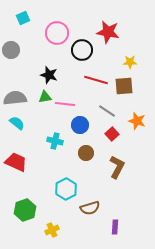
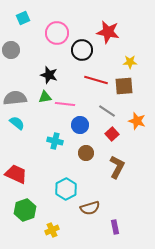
red trapezoid: moved 12 px down
purple rectangle: rotated 16 degrees counterclockwise
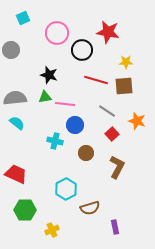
yellow star: moved 4 px left
blue circle: moved 5 px left
green hexagon: rotated 20 degrees clockwise
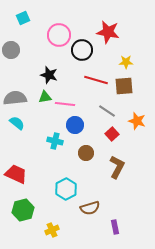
pink circle: moved 2 px right, 2 px down
green hexagon: moved 2 px left; rotated 15 degrees counterclockwise
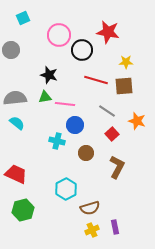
cyan cross: moved 2 px right
yellow cross: moved 40 px right
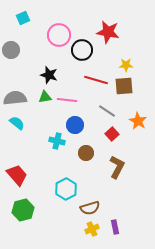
yellow star: moved 3 px down
pink line: moved 2 px right, 4 px up
orange star: moved 1 px right; rotated 12 degrees clockwise
red trapezoid: moved 1 px right, 1 px down; rotated 25 degrees clockwise
yellow cross: moved 1 px up
